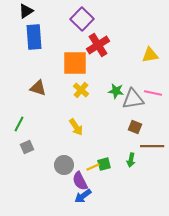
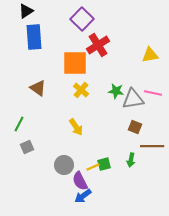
brown triangle: rotated 18 degrees clockwise
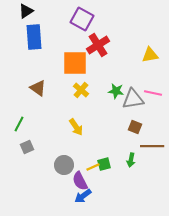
purple square: rotated 15 degrees counterclockwise
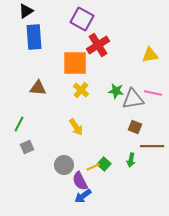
brown triangle: rotated 30 degrees counterclockwise
green square: rotated 32 degrees counterclockwise
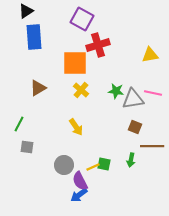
red cross: rotated 15 degrees clockwise
brown triangle: rotated 36 degrees counterclockwise
gray square: rotated 32 degrees clockwise
green square: rotated 32 degrees counterclockwise
blue arrow: moved 4 px left, 1 px up
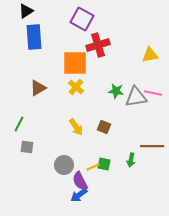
yellow cross: moved 5 px left, 3 px up
gray triangle: moved 3 px right, 2 px up
brown square: moved 31 px left
